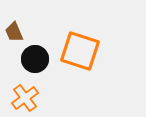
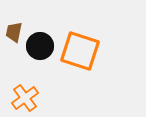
brown trapezoid: rotated 35 degrees clockwise
black circle: moved 5 px right, 13 px up
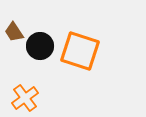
brown trapezoid: rotated 45 degrees counterclockwise
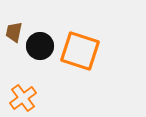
brown trapezoid: rotated 45 degrees clockwise
orange cross: moved 2 px left
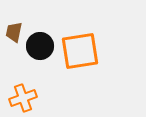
orange square: rotated 27 degrees counterclockwise
orange cross: rotated 16 degrees clockwise
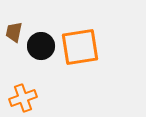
black circle: moved 1 px right
orange square: moved 4 px up
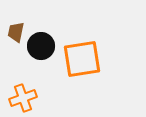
brown trapezoid: moved 2 px right
orange square: moved 2 px right, 12 px down
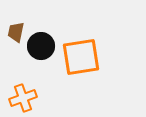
orange square: moved 1 px left, 2 px up
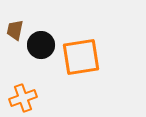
brown trapezoid: moved 1 px left, 2 px up
black circle: moved 1 px up
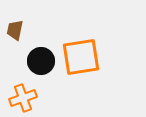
black circle: moved 16 px down
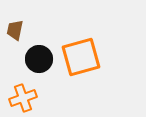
orange square: rotated 6 degrees counterclockwise
black circle: moved 2 px left, 2 px up
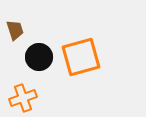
brown trapezoid: rotated 150 degrees clockwise
black circle: moved 2 px up
